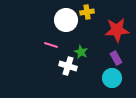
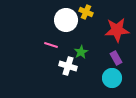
yellow cross: moved 1 px left; rotated 32 degrees clockwise
green star: rotated 16 degrees clockwise
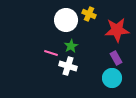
yellow cross: moved 3 px right, 2 px down
pink line: moved 8 px down
green star: moved 10 px left, 6 px up
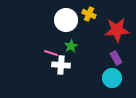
white cross: moved 7 px left, 1 px up; rotated 12 degrees counterclockwise
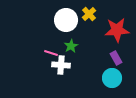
yellow cross: rotated 24 degrees clockwise
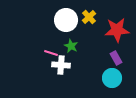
yellow cross: moved 3 px down
green star: rotated 16 degrees counterclockwise
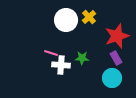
red star: moved 6 px down; rotated 15 degrees counterclockwise
green star: moved 11 px right, 12 px down; rotated 24 degrees counterclockwise
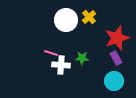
red star: moved 2 px down
cyan circle: moved 2 px right, 3 px down
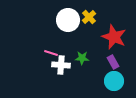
white circle: moved 2 px right
red star: moved 3 px left, 1 px up; rotated 30 degrees counterclockwise
purple rectangle: moved 3 px left, 4 px down
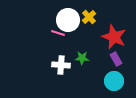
pink line: moved 7 px right, 20 px up
purple rectangle: moved 3 px right, 3 px up
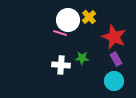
pink line: moved 2 px right
